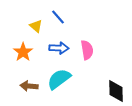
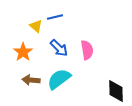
blue line: moved 3 px left; rotated 63 degrees counterclockwise
blue arrow: rotated 42 degrees clockwise
brown arrow: moved 2 px right, 6 px up
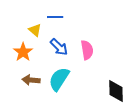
blue line: rotated 14 degrees clockwise
yellow triangle: moved 1 px left, 4 px down
blue arrow: moved 1 px up
cyan semicircle: rotated 20 degrees counterclockwise
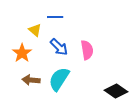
orange star: moved 1 px left, 1 px down
black diamond: rotated 55 degrees counterclockwise
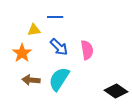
yellow triangle: moved 1 px left; rotated 48 degrees counterclockwise
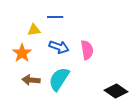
blue arrow: rotated 24 degrees counterclockwise
